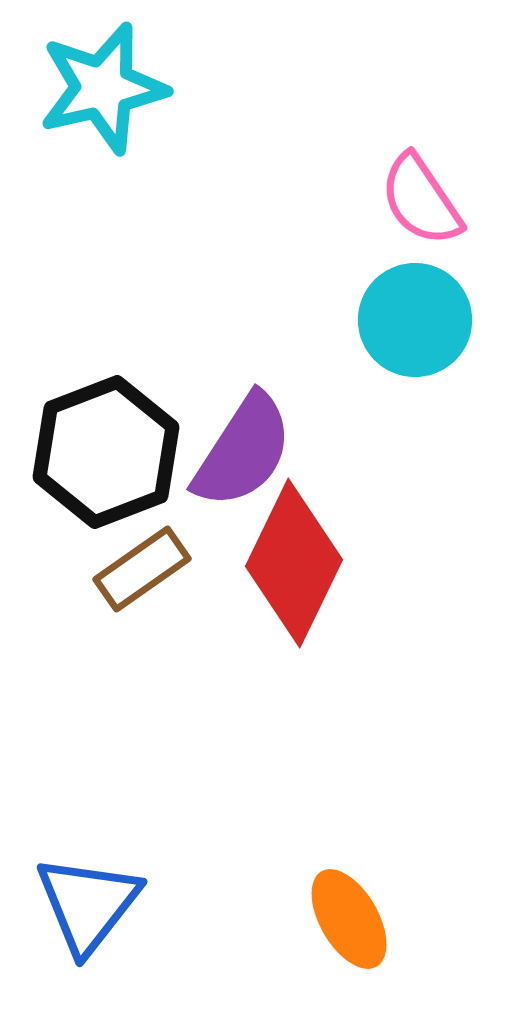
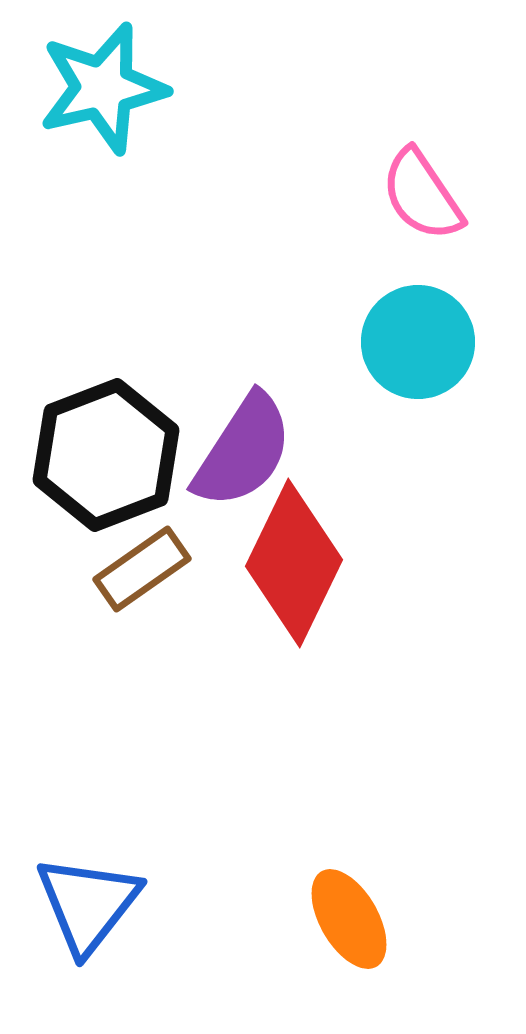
pink semicircle: moved 1 px right, 5 px up
cyan circle: moved 3 px right, 22 px down
black hexagon: moved 3 px down
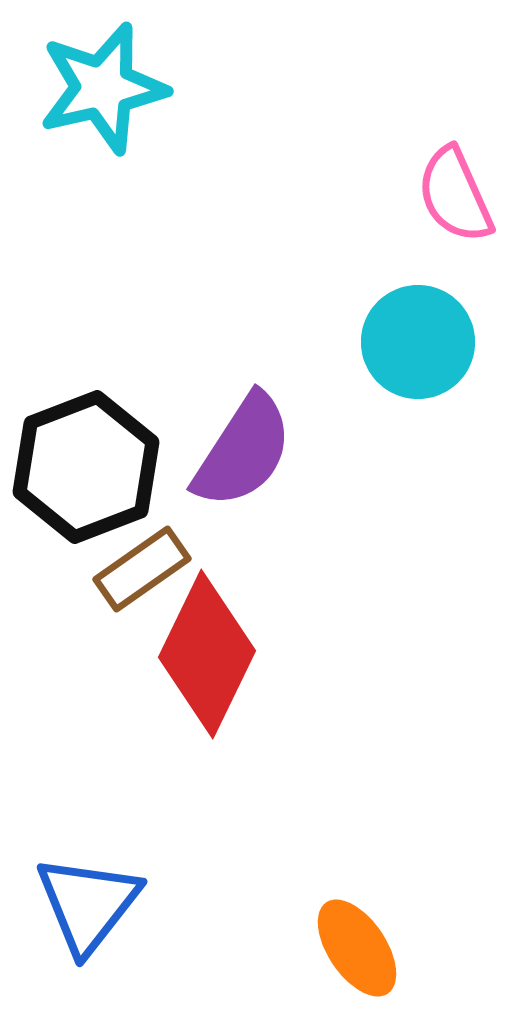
pink semicircle: moved 33 px right; rotated 10 degrees clockwise
black hexagon: moved 20 px left, 12 px down
red diamond: moved 87 px left, 91 px down
orange ellipse: moved 8 px right, 29 px down; rotated 4 degrees counterclockwise
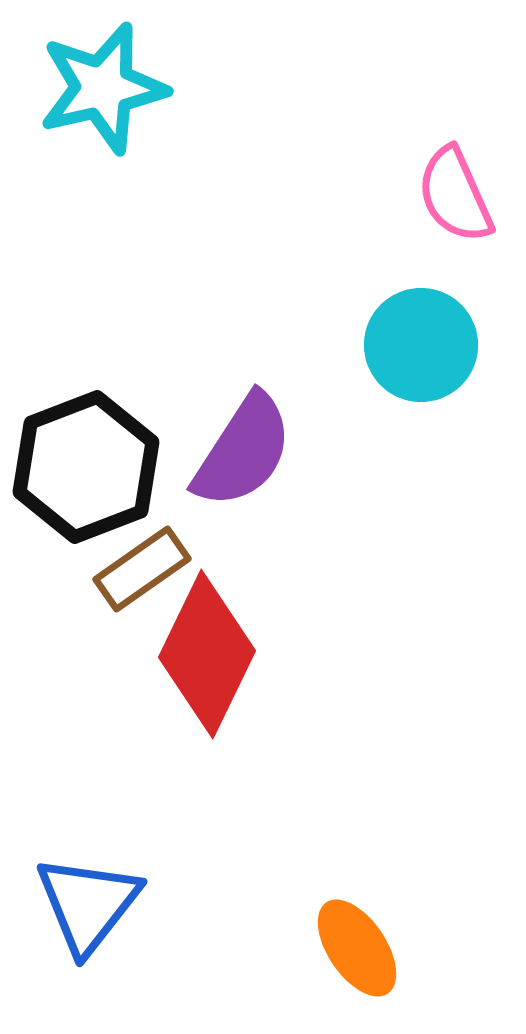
cyan circle: moved 3 px right, 3 px down
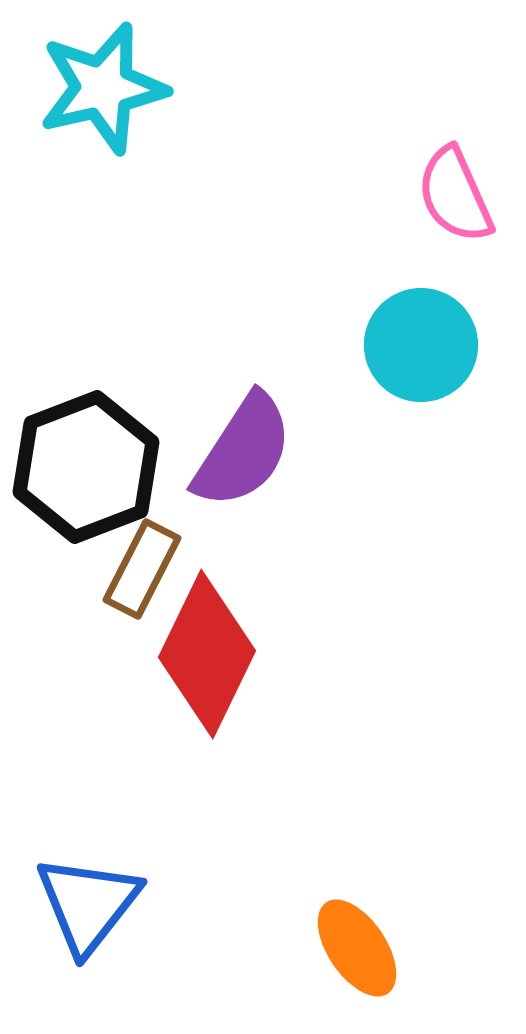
brown rectangle: rotated 28 degrees counterclockwise
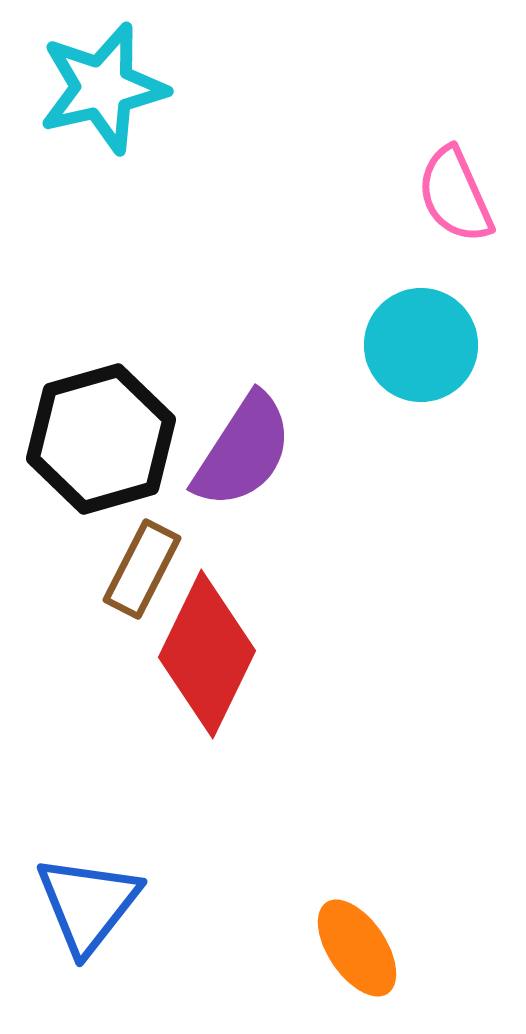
black hexagon: moved 15 px right, 28 px up; rotated 5 degrees clockwise
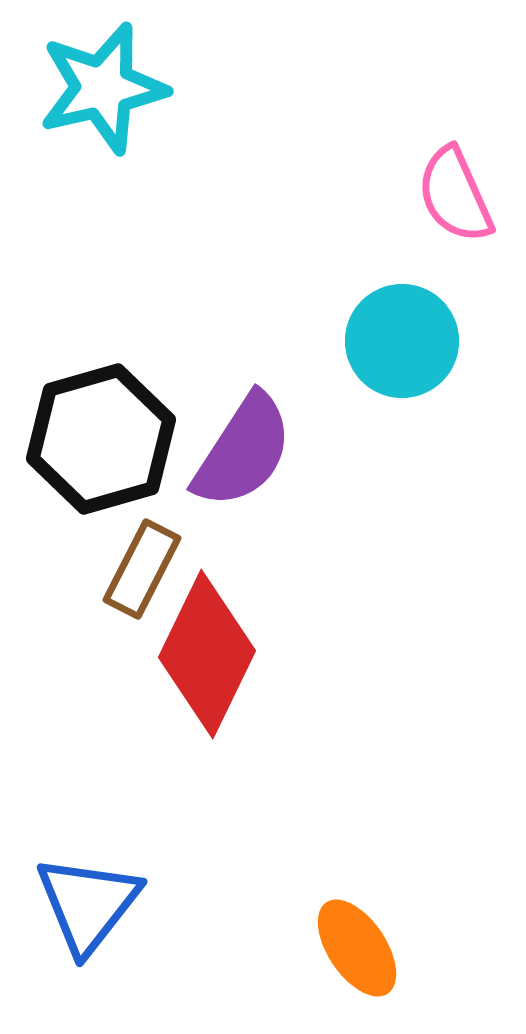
cyan circle: moved 19 px left, 4 px up
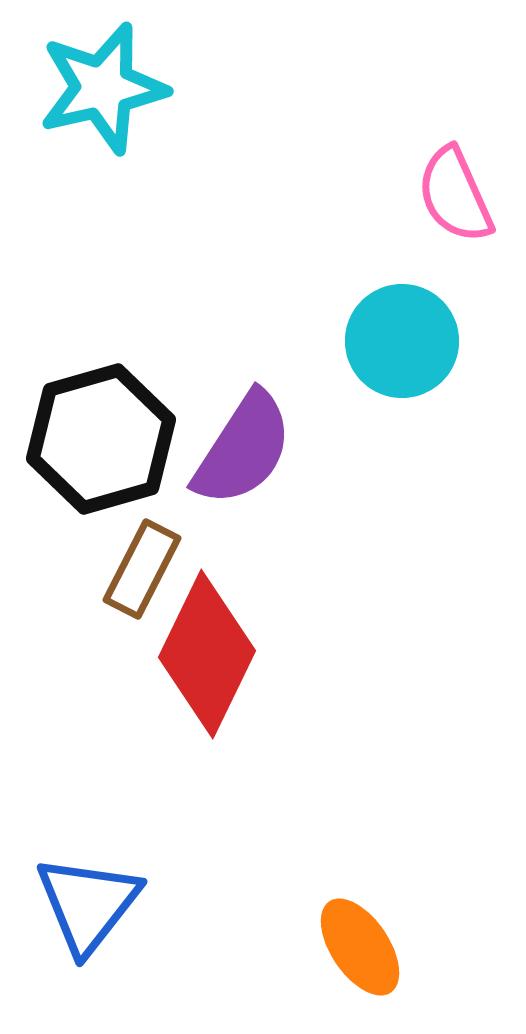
purple semicircle: moved 2 px up
orange ellipse: moved 3 px right, 1 px up
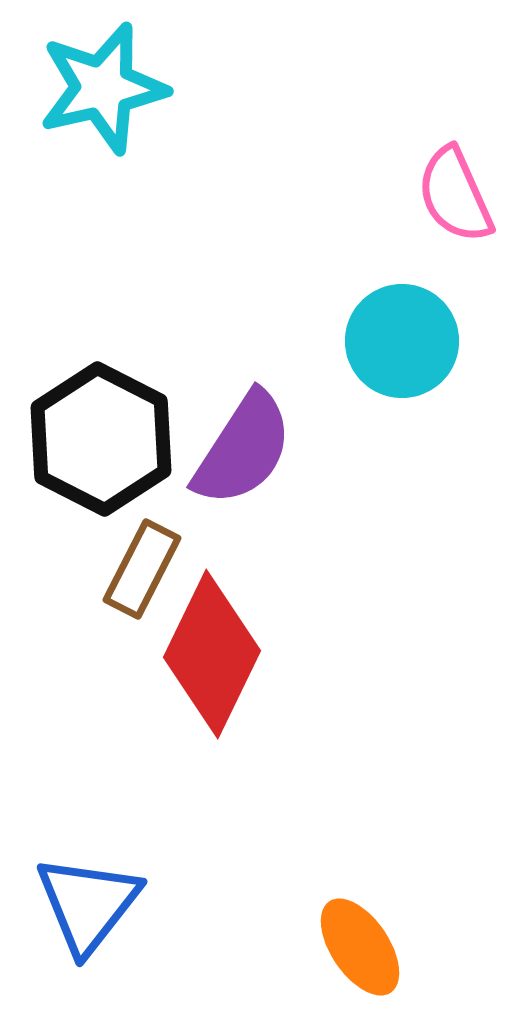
black hexagon: rotated 17 degrees counterclockwise
red diamond: moved 5 px right
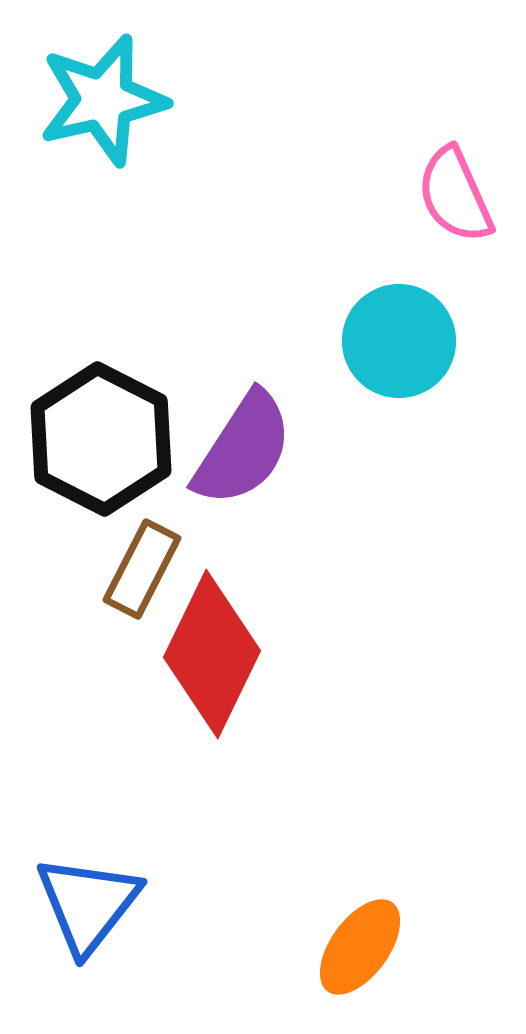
cyan star: moved 12 px down
cyan circle: moved 3 px left
orange ellipse: rotated 70 degrees clockwise
